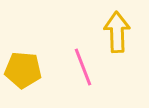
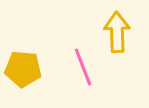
yellow pentagon: moved 1 px up
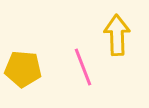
yellow arrow: moved 3 px down
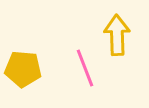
pink line: moved 2 px right, 1 px down
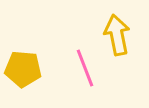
yellow arrow: rotated 9 degrees counterclockwise
